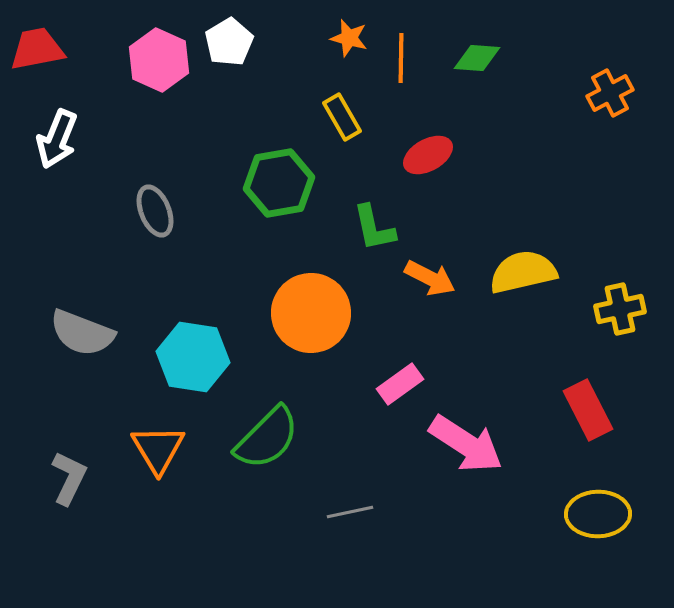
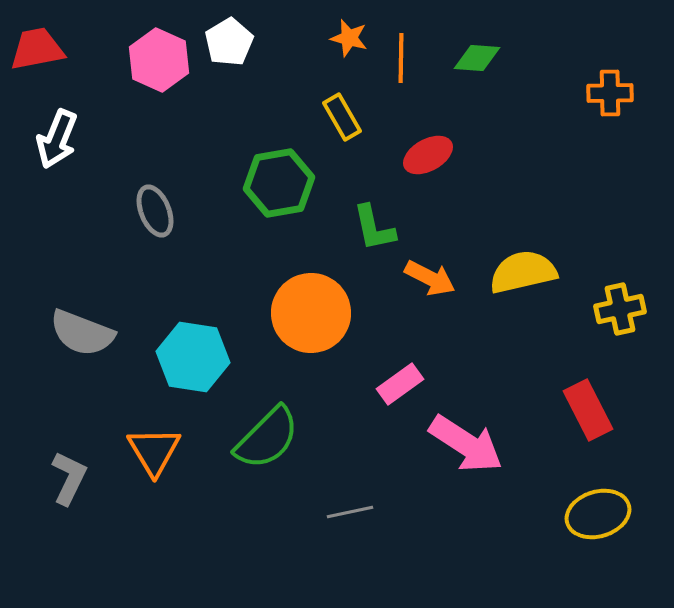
orange cross: rotated 27 degrees clockwise
orange triangle: moved 4 px left, 2 px down
yellow ellipse: rotated 16 degrees counterclockwise
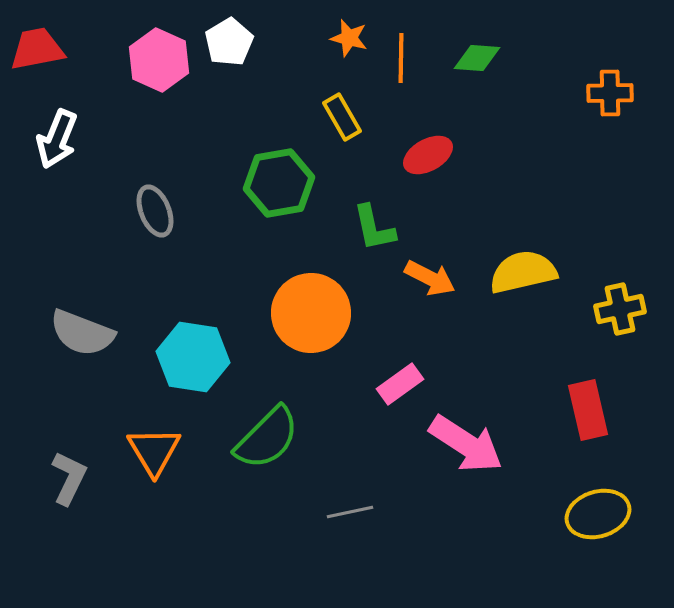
red rectangle: rotated 14 degrees clockwise
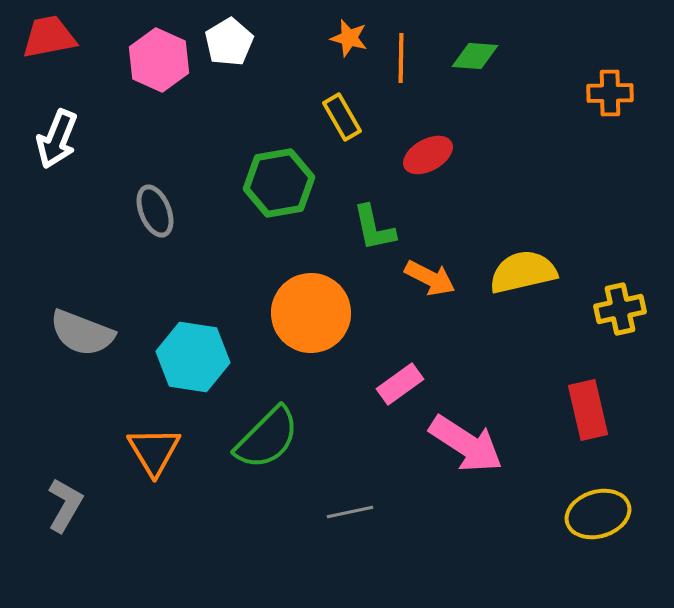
red trapezoid: moved 12 px right, 12 px up
green diamond: moved 2 px left, 2 px up
gray L-shape: moved 4 px left, 27 px down; rotated 4 degrees clockwise
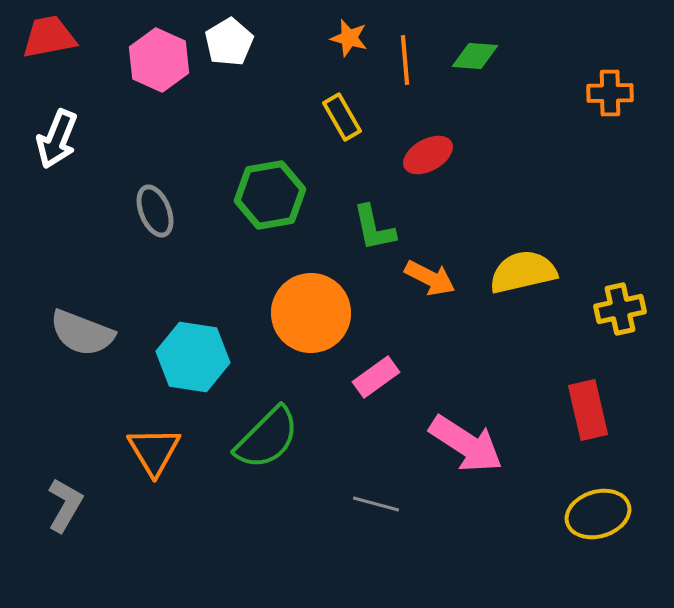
orange line: moved 4 px right, 2 px down; rotated 6 degrees counterclockwise
green hexagon: moved 9 px left, 12 px down
pink rectangle: moved 24 px left, 7 px up
gray line: moved 26 px right, 8 px up; rotated 27 degrees clockwise
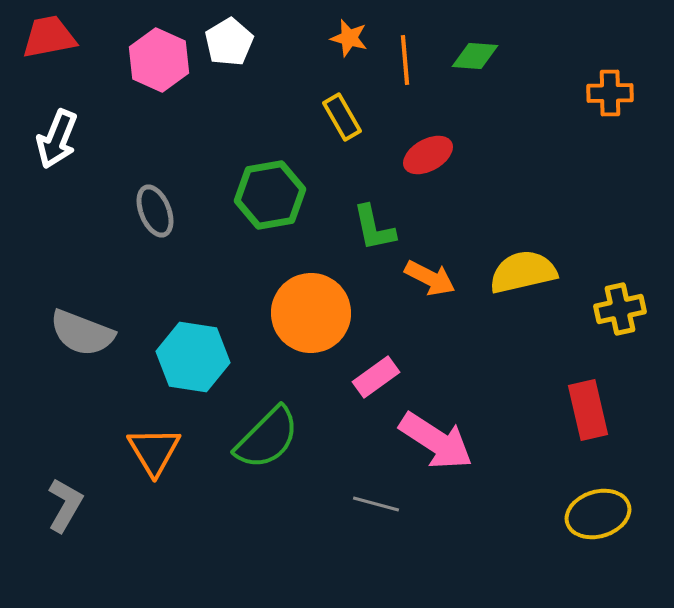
pink arrow: moved 30 px left, 3 px up
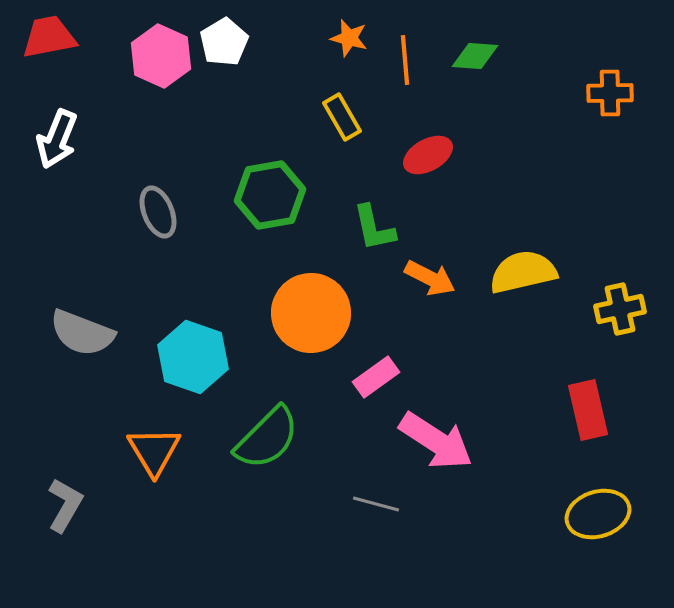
white pentagon: moved 5 px left
pink hexagon: moved 2 px right, 4 px up
gray ellipse: moved 3 px right, 1 px down
cyan hexagon: rotated 10 degrees clockwise
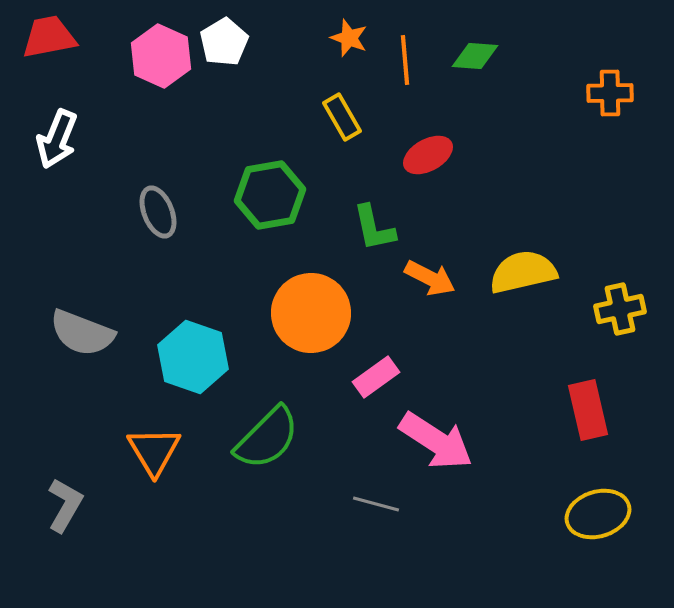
orange star: rotated 6 degrees clockwise
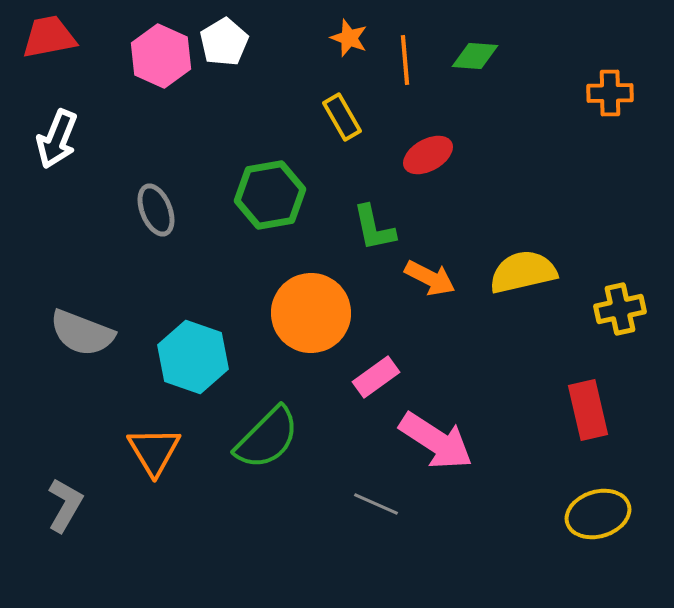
gray ellipse: moved 2 px left, 2 px up
gray line: rotated 9 degrees clockwise
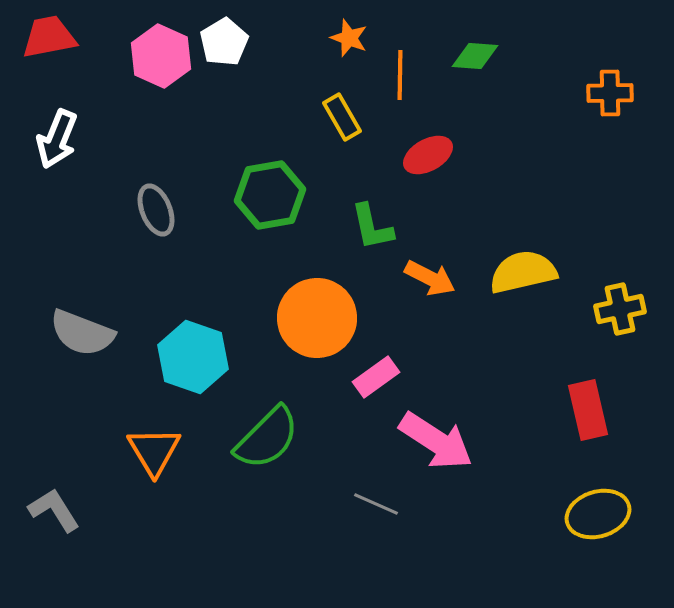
orange line: moved 5 px left, 15 px down; rotated 6 degrees clockwise
green L-shape: moved 2 px left, 1 px up
orange circle: moved 6 px right, 5 px down
gray L-shape: moved 11 px left, 5 px down; rotated 62 degrees counterclockwise
